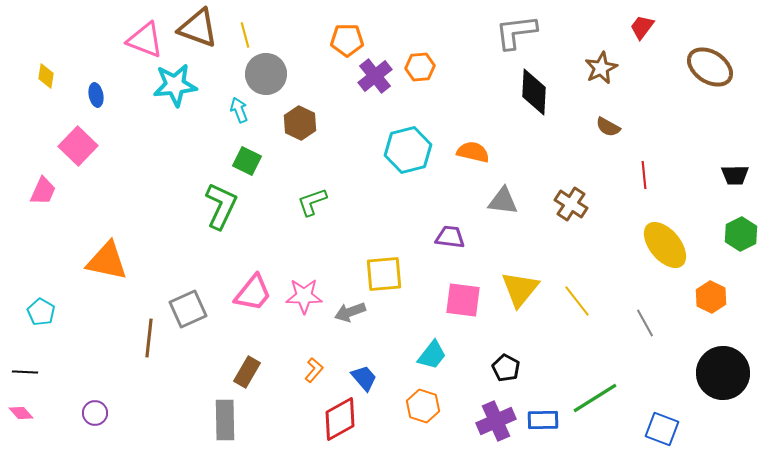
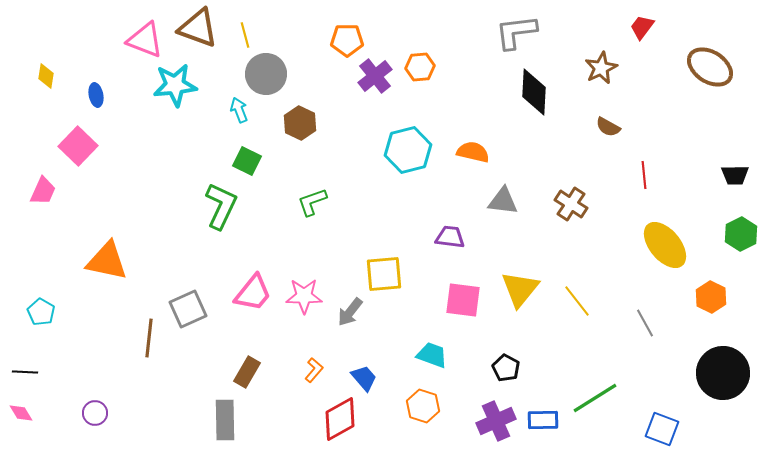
gray arrow at (350, 312): rotated 32 degrees counterclockwise
cyan trapezoid at (432, 355): rotated 108 degrees counterclockwise
pink diamond at (21, 413): rotated 10 degrees clockwise
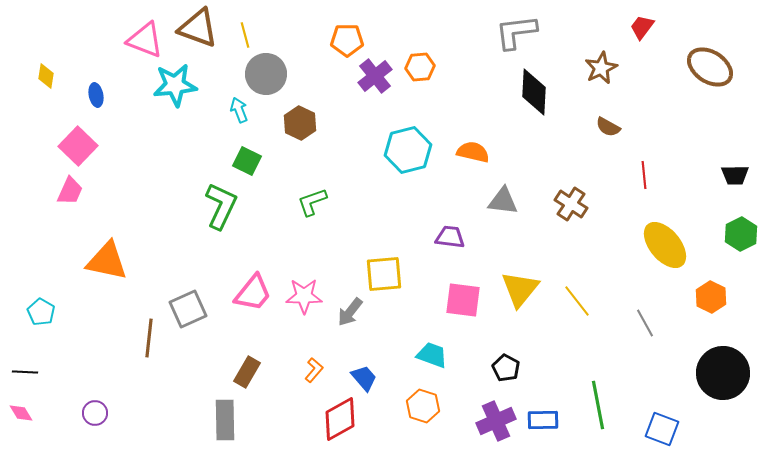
pink trapezoid at (43, 191): moved 27 px right
green line at (595, 398): moved 3 px right, 7 px down; rotated 69 degrees counterclockwise
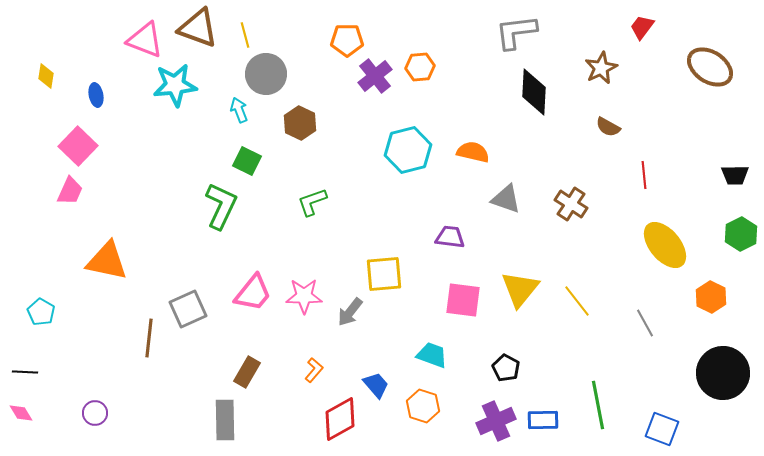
gray triangle at (503, 201): moved 3 px right, 2 px up; rotated 12 degrees clockwise
blue trapezoid at (364, 378): moved 12 px right, 7 px down
